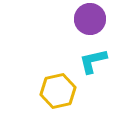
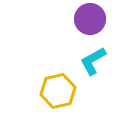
cyan L-shape: rotated 16 degrees counterclockwise
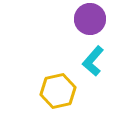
cyan L-shape: rotated 20 degrees counterclockwise
